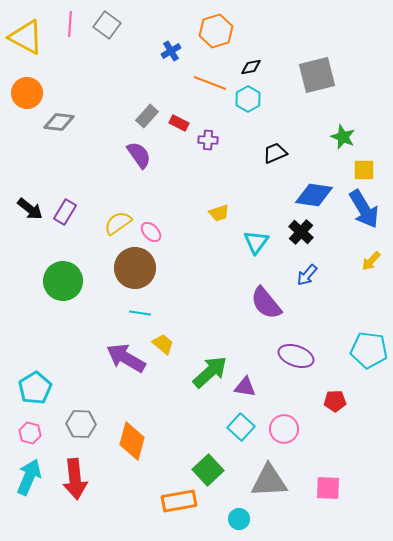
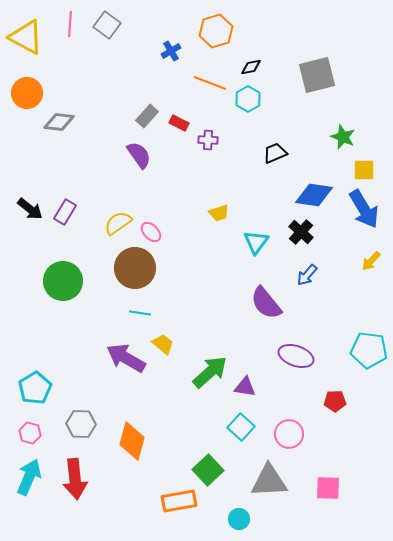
pink circle at (284, 429): moved 5 px right, 5 px down
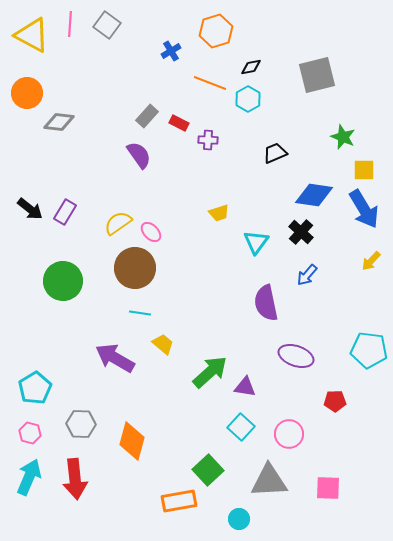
yellow triangle at (26, 37): moved 6 px right, 2 px up
purple semicircle at (266, 303): rotated 27 degrees clockwise
purple arrow at (126, 358): moved 11 px left
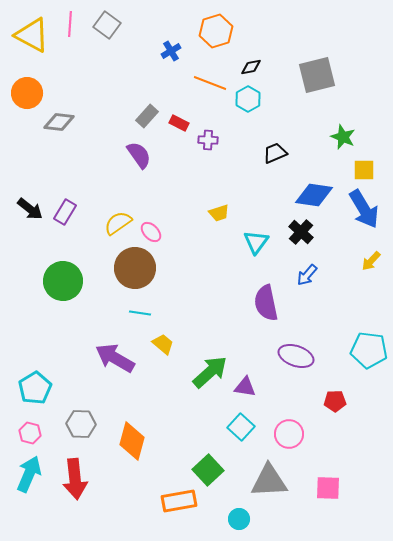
cyan arrow at (29, 477): moved 3 px up
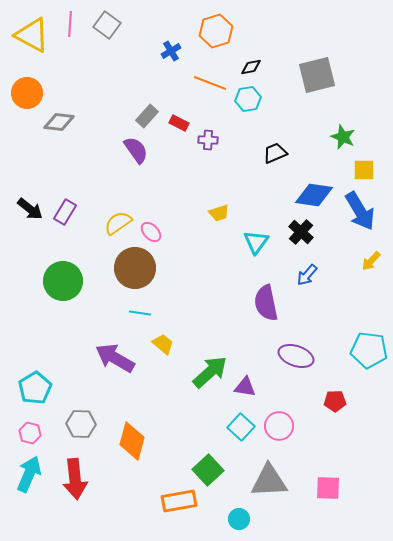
cyan hexagon at (248, 99): rotated 20 degrees clockwise
purple semicircle at (139, 155): moved 3 px left, 5 px up
blue arrow at (364, 209): moved 4 px left, 2 px down
pink circle at (289, 434): moved 10 px left, 8 px up
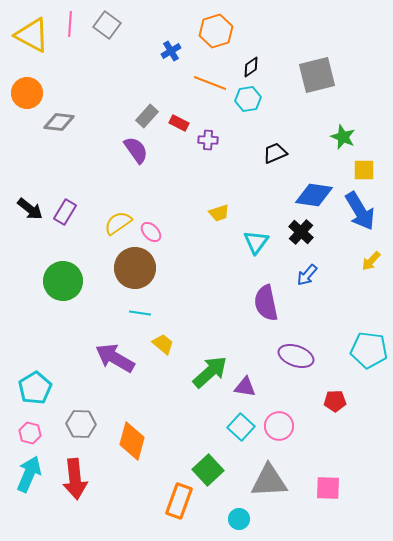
black diamond at (251, 67): rotated 25 degrees counterclockwise
orange rectangle at (179, 501): rotated 60 degrees counterclockwise
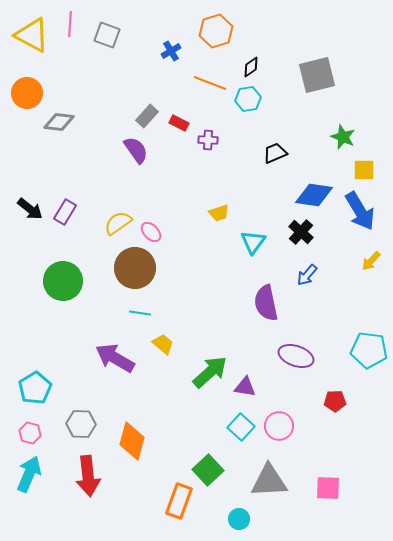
gray square at (107, 25): moved 10 px down; rotated 16 degrees counterclockwise
cyan triangle at (256, 242): moved 3 px left
red arrow at (75, 479): moved 13 px right, 3 px up
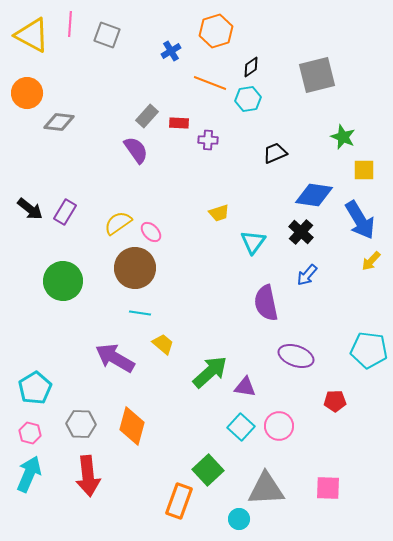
red rectangle at (179, 123): rotated 24 degrees counterclockwise
blue arrow at (360, 211): moved 9 px down
orange diamond at (132, 441): moved 15 px up
gray triangle at (269, 481): moved 3 px left, 8 px down
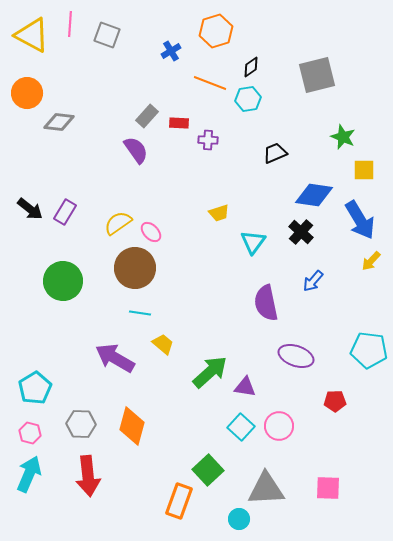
blue arrow at (307, 275): moved 6 px right, 6 px down
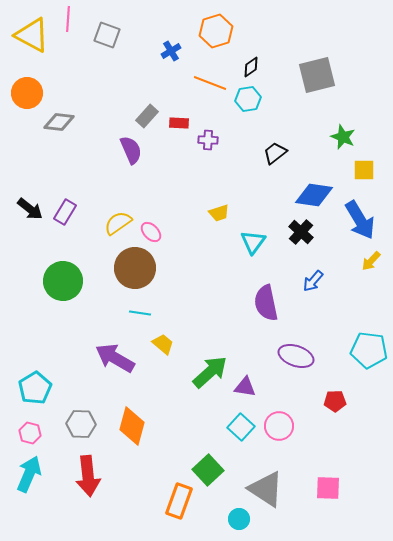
pink line at (70, 24): moved 2 px left, 5 px up
purple semicircle at (136, 150): moved 5 px left; rotated 12 degrees clockwise
black trapezoid at (275, 153): rotated 15 degrees counterclockwise
gray triangle at (266, 489): rotated 36 degrees clockwise
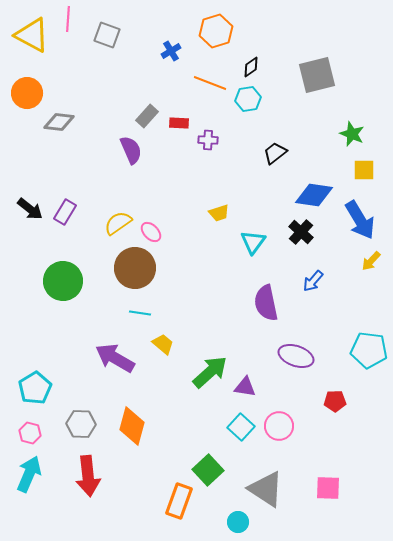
green star at (343, 137): moved 9 px right, 3 px up
cyan circle at (239, 519): moved 1 px left, 3 px down
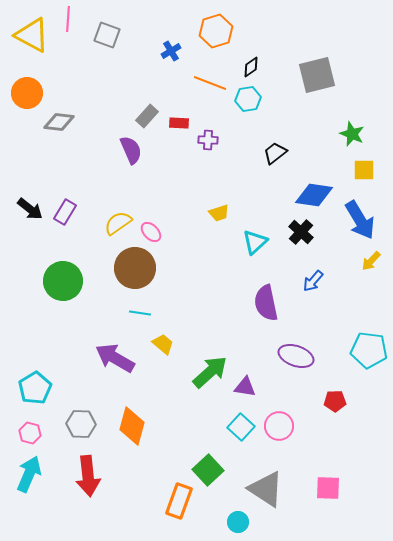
cyan triangle at (253, 242): moved 2 px right; rotated 12 degrees clockwise
